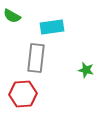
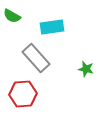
gray rectangle: rotated 48 degrees counterclockwise
green star: moved 1 px up
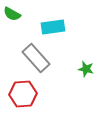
green semicircle: moved 2 px up
cyan rectangle: moved 1 px right
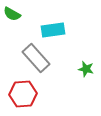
cyan rectangle: moved 3 px down
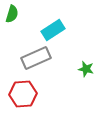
green semicircle: rotated 102 degrees counterclockwise
cyan rectangle: rotated 25 degrees counterclockwise
gray rectangle: rotated 72 degrees counterclockwise
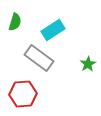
green semicircle: moved 3 px right, 8 px down
gray rectangle: moved 3 px right; rotated 60 degrees clockwise
green star: moved 2 px right, 5 px up; rotated 28 degrees clockwise
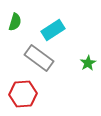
green star: moved 1 px up
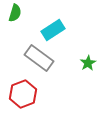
green semicircle: moved 9 px up
red hexagon: rotated 16 degrees counterclockwise
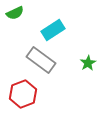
green semicircle: rotated 48 degrees clockwise
gray rectangle: moved 2 px right, 2 px down
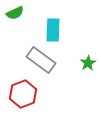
cyan rectangle: rotated 55 degrees counterclockwise
